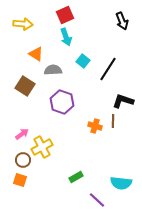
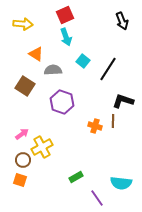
purple line: moved 2 px up; rotated 12 degrees clockwise
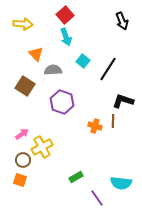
red square: rotated 18 degrees counterclockwise
orange triangle: rotated 14 degrees clockwise
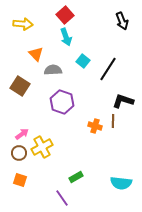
brown square: moved 5 px left
brown circle: moved 4 px left, 7 px up
purple line: moved 35 px left
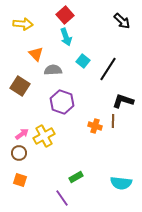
black arrow: rotated 24 degrees counterclockwise
yellow cross: moved 2 px right, 11 px up
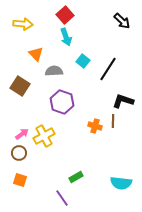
gray semicircle: moved 1 px right, 1 px down
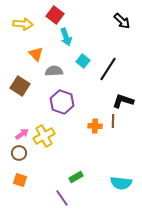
red square: moved 10 px left; rotated 12 degrees counterclockwise
orange cross: rotated 16 degrees counterclockwise
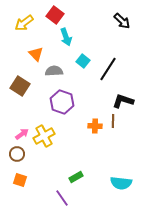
yellow arrow: moved 1 px right, 1 px up; rotated 138 degrees clockwise
brown circle: moved 2 px left, 1 px down
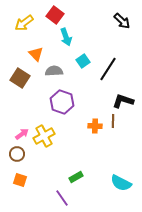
cyan square: rotated 16 degrees clockwise
brown square: moved 8 px up
cyan semicircle: rotated 20 degrees clockwise
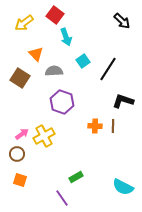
brown line: moved 5 px down
cyan semicircle: moved 2 px right, 4 px down
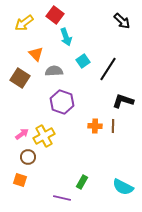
brown circle: moved 11 px right, 3 px down
green rectangle: moved 6 px right, 5 px down; rotated 32 degrees counterclockwise
purple line: rotated 42 degrees counterclockwise
